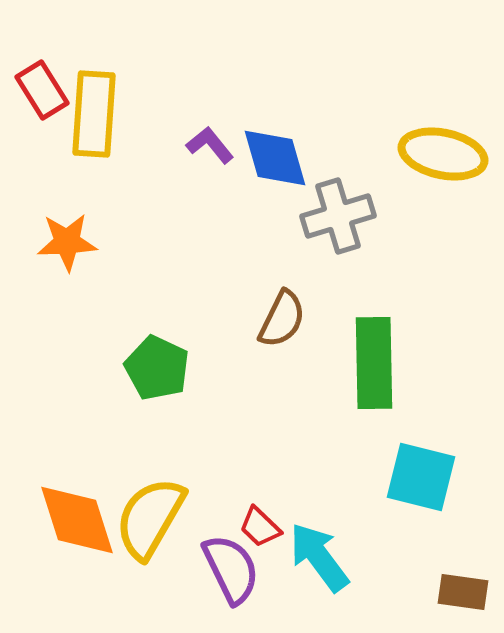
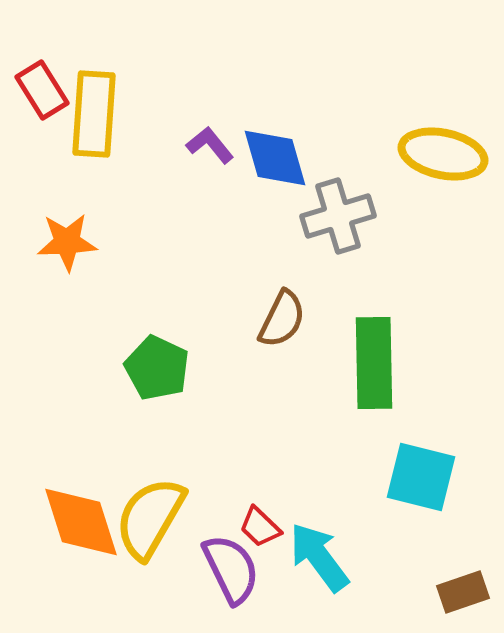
orange diamond: moved 4 px right, 2 px down
brown rectangle: rotated 27 degrees counterclockwise
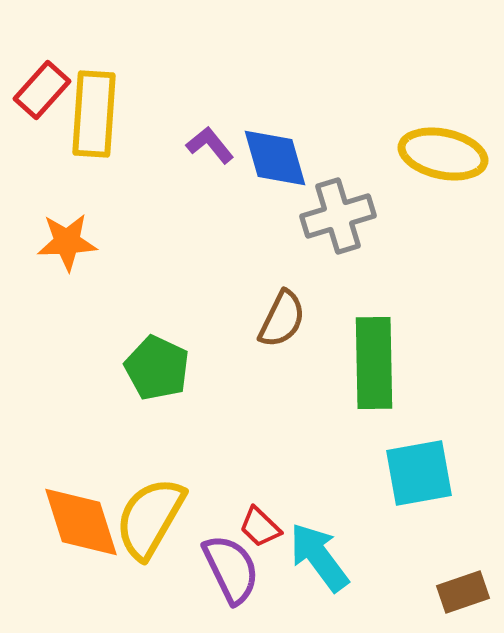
red rectangle: rotated 74 degrees clockwise
cyan square: moved 2 px left, 4 px up; rotated 24 degrees counterclockwise
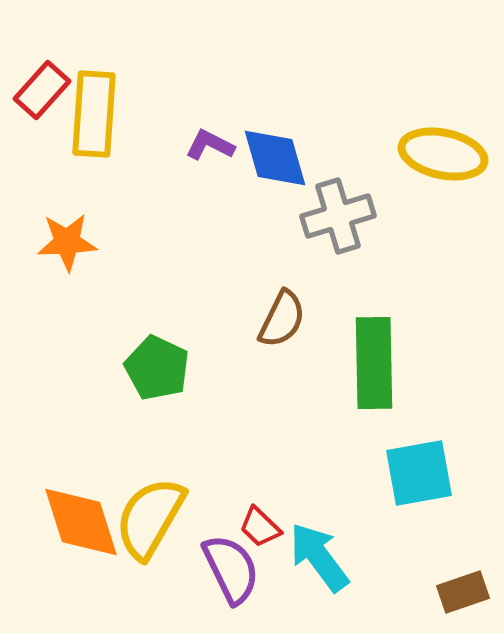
purple L-shape: rotated 24 degrees counterclockwise
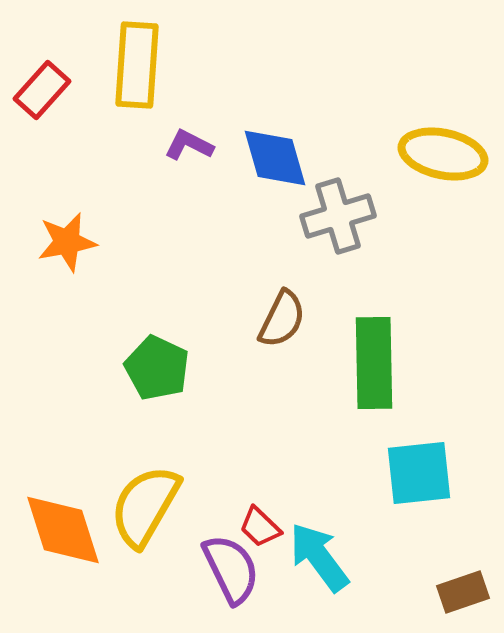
yellow rectangle: moved 43 px right, 49 px up
purple L-shape: moved 21 px left
orange star: rotated 8 degrees counterclockwise
cyan square: rotated 4 degrees clockwise
yellow semicircle: moved 5 px left, 12 px up
orange diamond: moved 18 px left, 8 px down
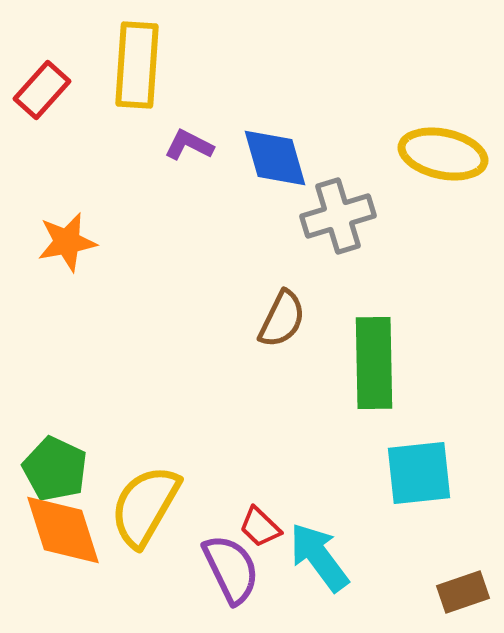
green pentagon: moved 102 px left, 101 px down
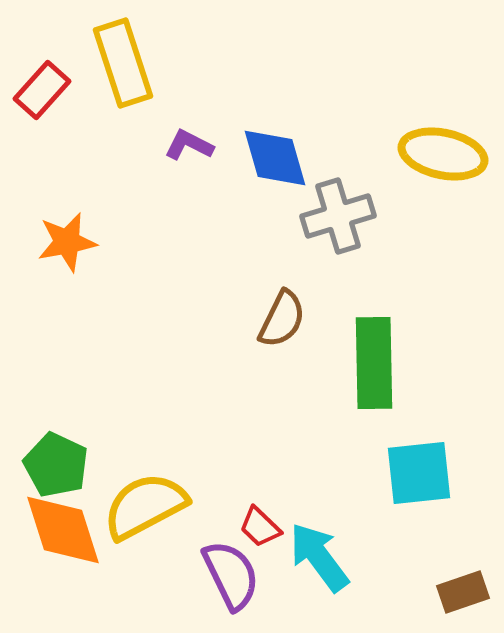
yellow rectangle: moved 14 px left, 2 px up; rotated 22 degrees counterclockwise
green pentagon: moved 1 px right, 4 px up
yellow semicircle: rotated 32 degrees clockwise
purple semicircle: moved 6 px down
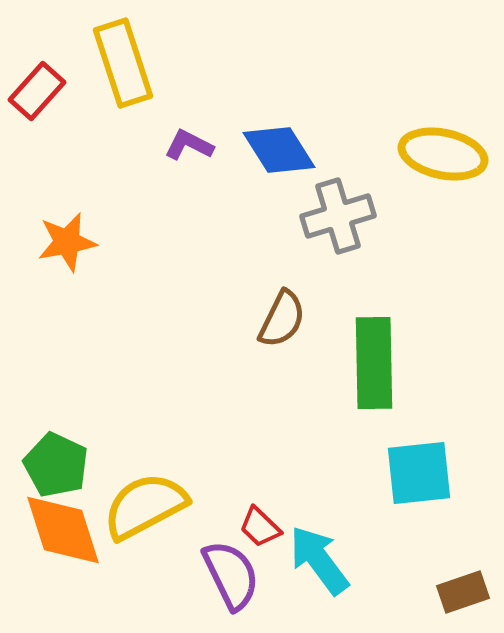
red rectangle: moved 5 px left, 1 px down
blue diamond: moved 4 px right, 8 px up; rotated 16 degrees counterclockwise
cyan arrow: moved 3 px down
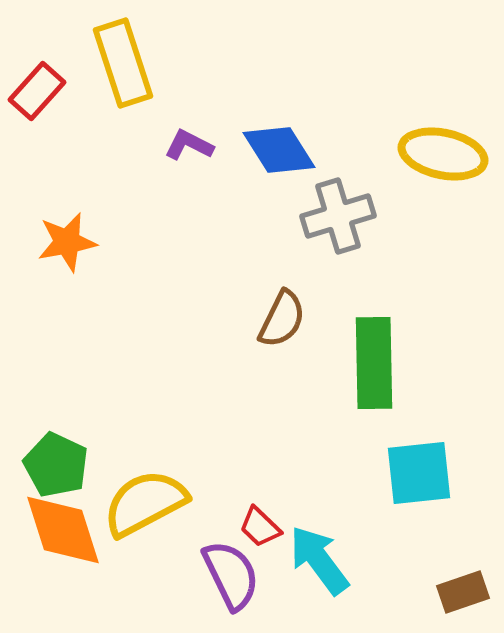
yellow semicircle: moved 3 px up
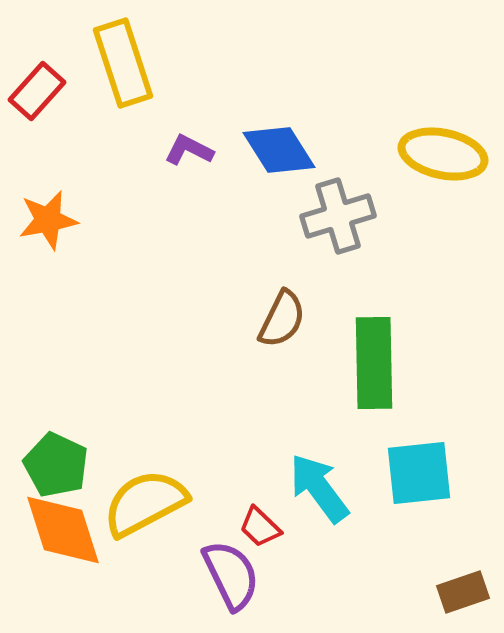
purple L-shape: moved 5 px down
orange star: moved 19 px left, 22 px up
cyan arrow: moved 72 px up
